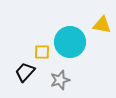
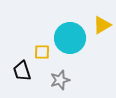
yellow triangle: rotated 42 degrees counterclockwise
cyan circle: moved 4 px up
black trapezoid: moved 3 px left, 1 px up; rotated 60 degrees counterclockwise
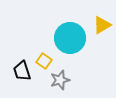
yellow square: moved 2 px right, 9 px down; rotated 35 degrees clockwise
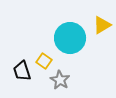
gray star: rotated 24 degrees counterclockwise
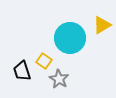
gray star: moved 1 px left, 1 px up
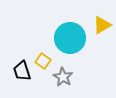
yellow square: moved 1 px left
gray star: moved 4 px right, 2 px up
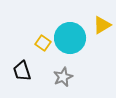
yellow square: moved 18 px up
gray star: rotated 18 degrees clockwise
